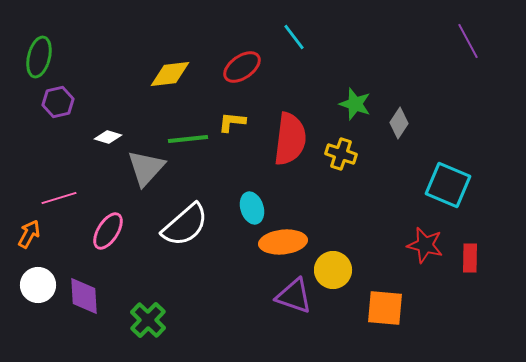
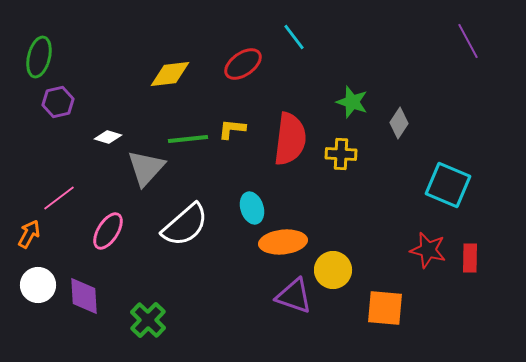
red ellipse: moved 1 px right, 3 px up
green star: moved 3 px left, 2 px up
yellow L-shape: moved 7 px down
yellow cross: rotated 16 degrees counterclockwise
pink line: rotated 20 degrees counterclockwise
red star: moved 3 px right, 5 px down
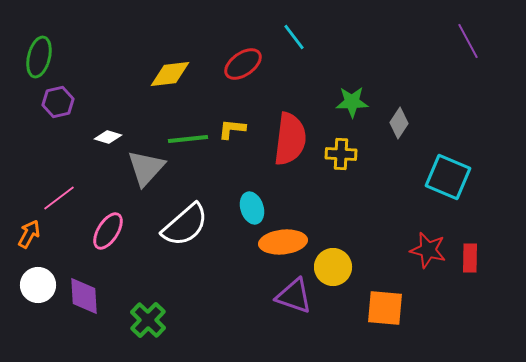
green star: rotated 20 degrees counterclockwise
cyan square: moved 8 px up
yellow circle: moved 3 px up
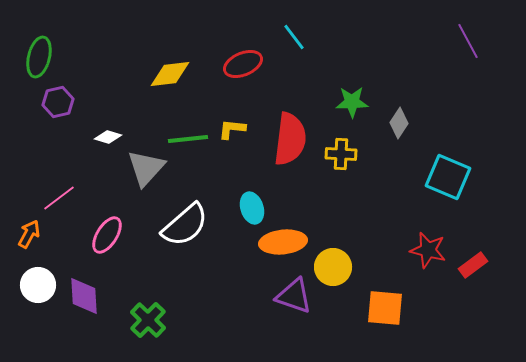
red ellipse: rotated 12 degrees clockwise
pink ellipse: moved 1 px left, 4 px down
red rectangle: moved 3 px right, 7 px down; rotated 52 degrees clockwise
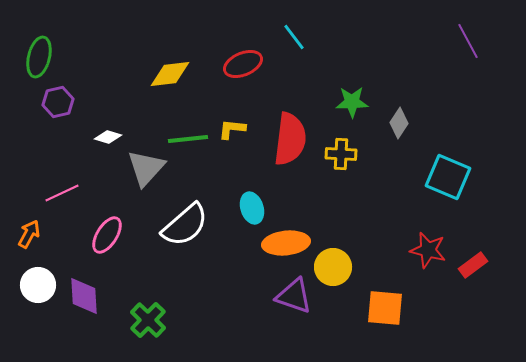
pink line: moved 3 px right, 5 px up; rotated 12 degrees clockwise
orange ellipse: moved 3 px right, 1 px down
